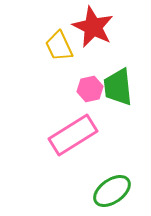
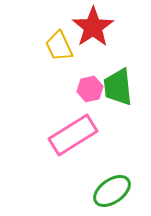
red star: rotated 12 degrees clockwise
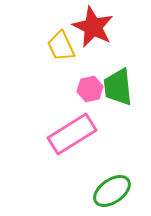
red star: rotated 12 degrees counterclockwise
yellow trapezoid: moved 2 px right
pink rectangle: moved 1 px left, 1 px up
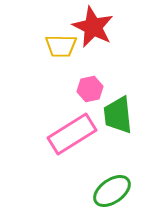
yellow trapezoid: rotated 64 degrees counterclockwise
green trapezoid: moved 28 px down
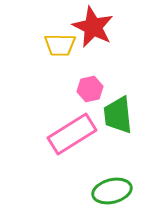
yellow trapezoid: moved 1 px left, 1 px up
green ellipse: rotated 21 degrees clockwise
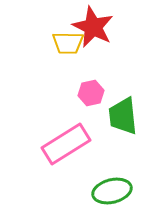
yellow trapezoid: moved 8 px right, 2 px up
pink hexagon: moved 1 px right, 4 px down
green trapezoid: moved 5 px right, 1 px down
pink rectangle: moved 6 px left, 10 px down
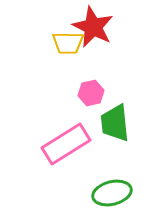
green trapezoid: moved 8 px left, 7 px down
green ellipse: moved 2 px down
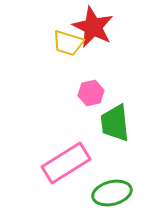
yellow trapezoid: rotated 16 degrees clockwise
pink rectangle: moved 19 px down
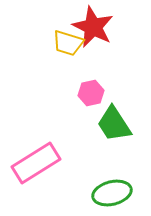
green trapezoid: moved 1 px left, 1 px down; rotated 27 degrees counterclockwise
pink rectangle: moved 30 px left
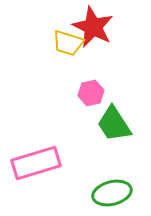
pink rectangle: rotated 15 degrees clockwise
